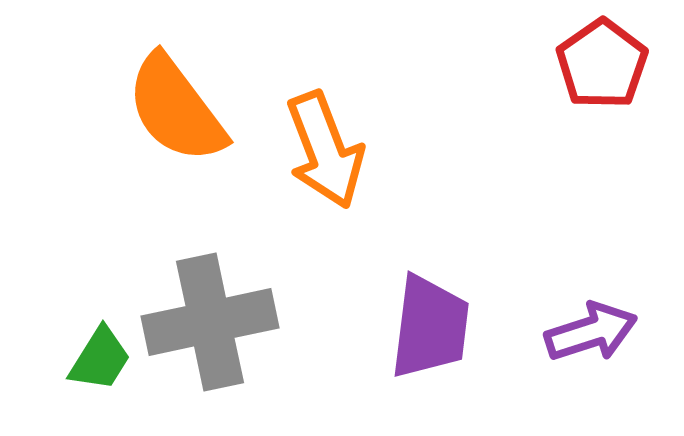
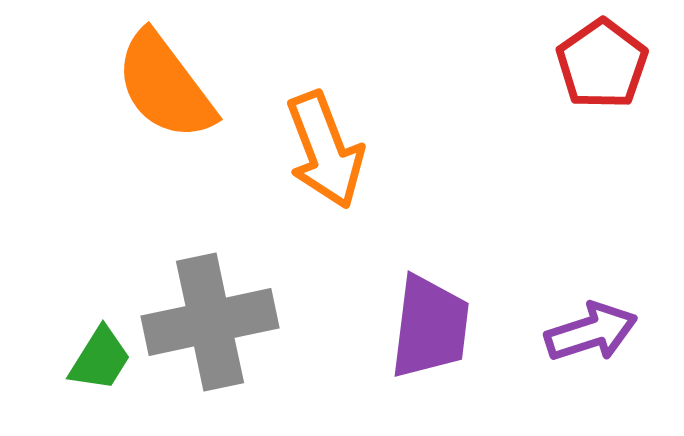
orange semicircle: moved 11 px left, 23 px up
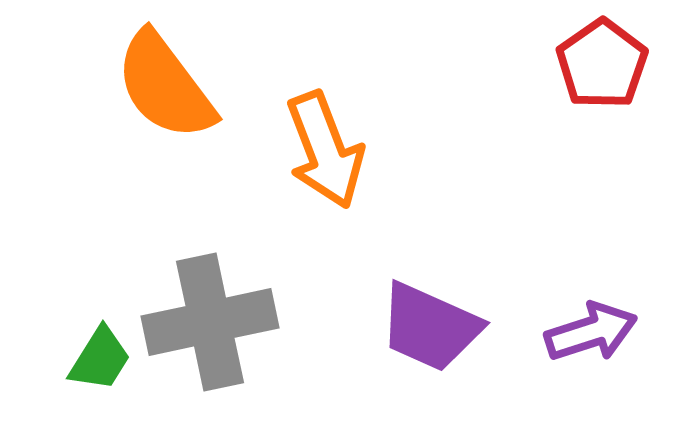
purple trapezoid: rotated 107 degrees clockwise
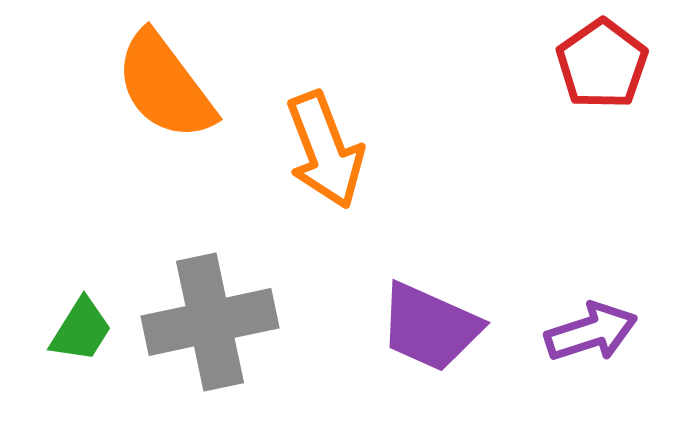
green trapezoid: moved 19 px left, 29 px up
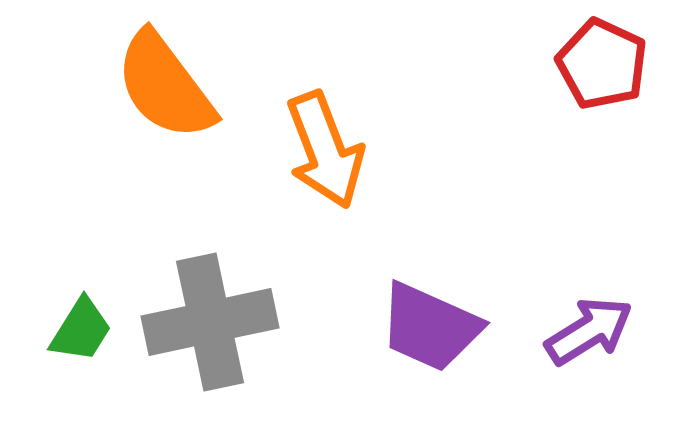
red pentagon: rotated 12 degrees counterclockwise
purple arrow: moved 2 px left, 1 px up; rotated 14 degrees counterclockwise
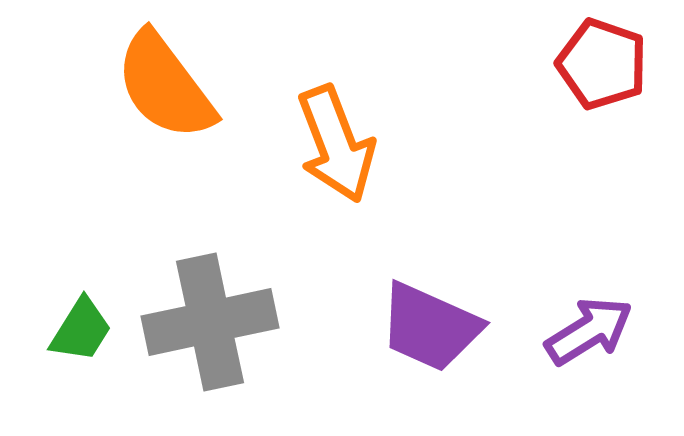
red pentagon: rotated 6 degrees counterclockwise
orange arrow: moved 11 px right, 6 px up
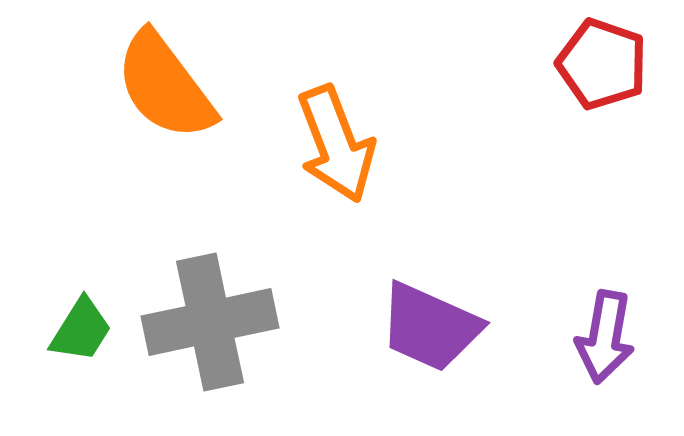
purple arrow: moved 16 px right, 6 px down; rotated 132 degrees clockwise
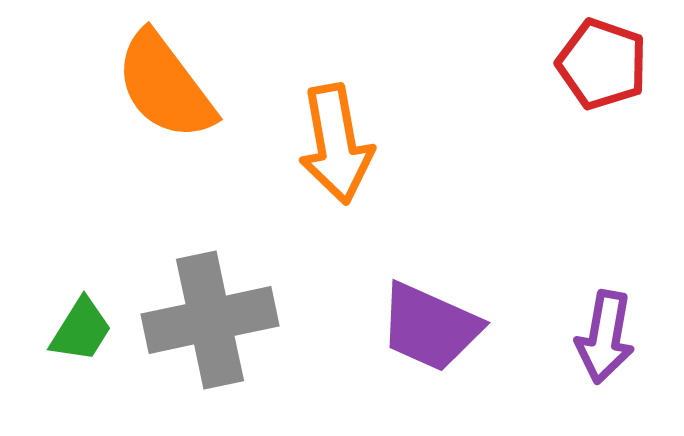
orange arrow: rotated 11 degrees clockwise
gray cross: moved 2 px up
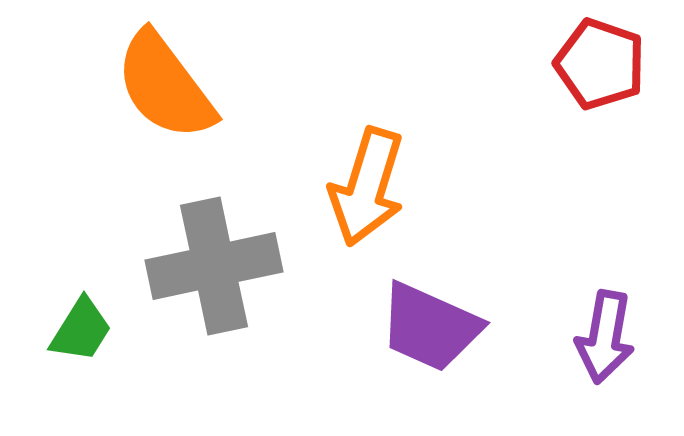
red pentagon: moved 2 px left
orange arrow: moved 31 px right, 43 px down; rotated 27 degrees clockwise
gray cross: moved 4 px right, 54 px up
